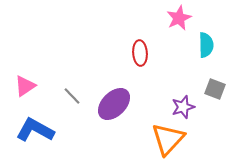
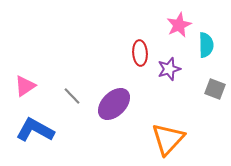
pink star: moved 7 px down
purple star: moved 14 px left, 38 px up
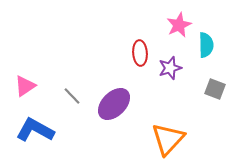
purple star: moved 1 px right, 1 px up
